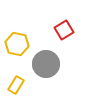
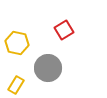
yellow hexagon: moved 1 px up
gray circle: moved 2 px right, 4 px down
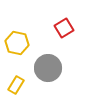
red square: moved 2 px up
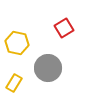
yellow rectangle: moved 2 px left, 2 px up
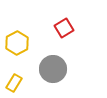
yellow hexagon: rotated 20 degrees clockwise
gray circle: moved 5 px right, 1 px down
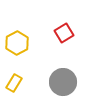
red square: moved 5 px down
gray circle: moved 10 px right, 13 px down
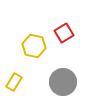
yellow hexagon: moved 17 px right, 3 px down; rotated 20 degrees counterclockwise
yellow rectangle: moved 1 px up
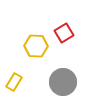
yellow hexagon: moved 2 px right; rotated 10 degrees counterclockwise
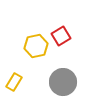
red square: moved 3 px left, 3 px down
yellow hexagon: rotated 15 degrees counterclockwise
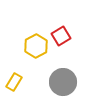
yellow hexagon: rotated 15 degrees counterclockwise
